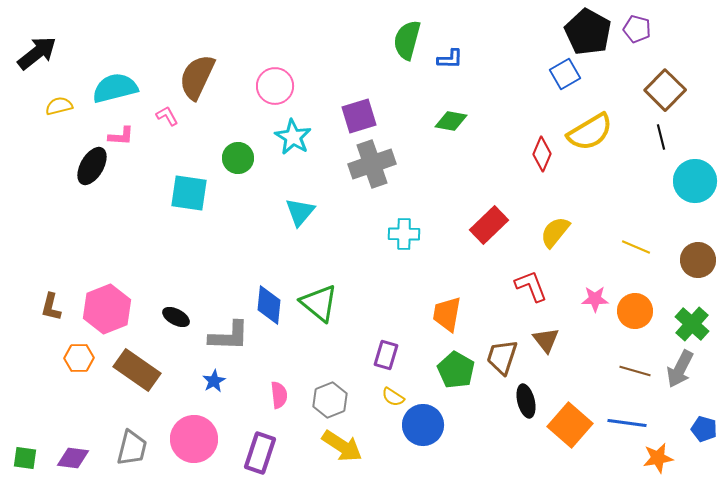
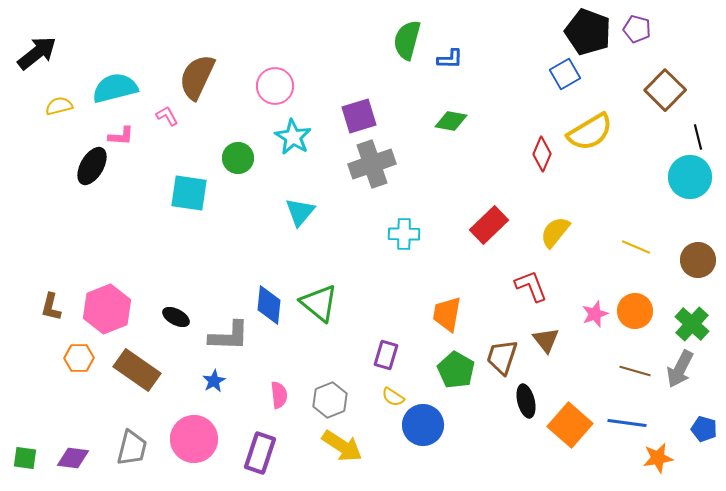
black pentagon at (588, 32): rotated 9 degrees counterclockwise
black line at (661, 137): moved 37 px right
cyan circle at (695, 181): moved 5 px left, 4 px up
pink star at (595, 299): moved 15 px down; rotated 20 degrees counterclockwise
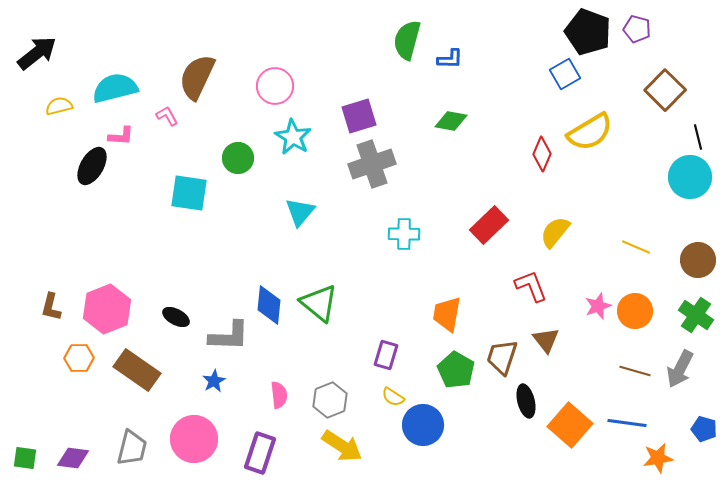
pink star at (595, 314): moved 3 px right, 8 px up
green cross at (692, 324): moved 4 px right, 9 px up; rotated 8 degrees counterclockwise
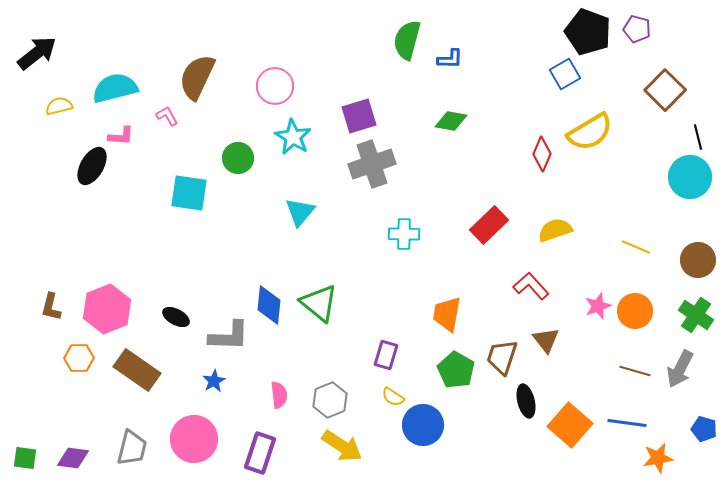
yellow semicircle at (555, 232): moved 2 px up; rotated 32 degrees clockwise
red L-shape at (531, 286): rotated 21 degrees counterclockwise
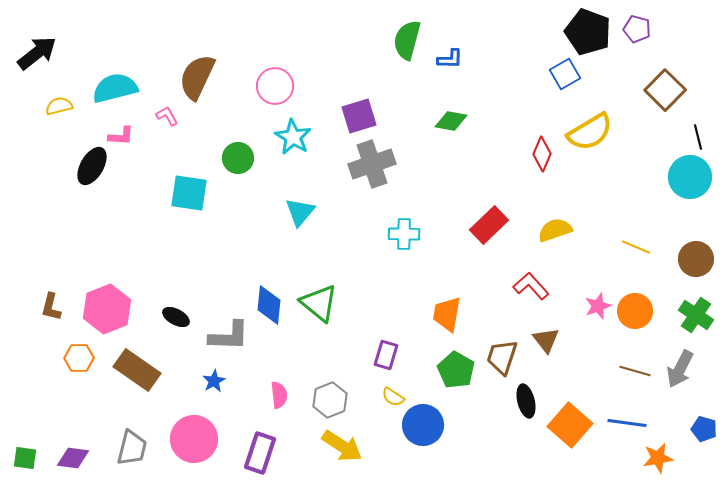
brown circle at (698, 260): moved 2 px left, 1 px up
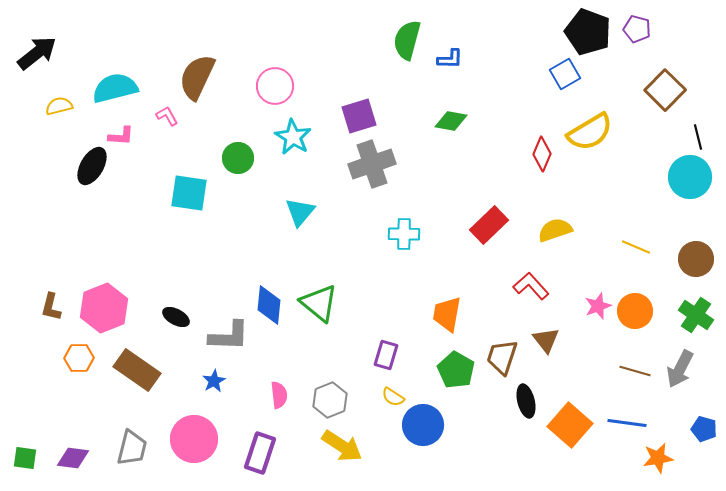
pink hexagon at (107, 309): moved 3 px left, 1 px up
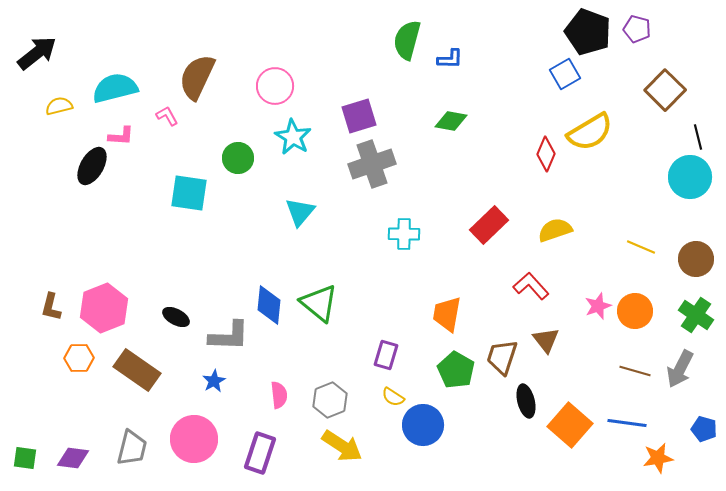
red diamond at (542, 154): moved 4 px right
yellow line at (636, 247): moved 5 px right
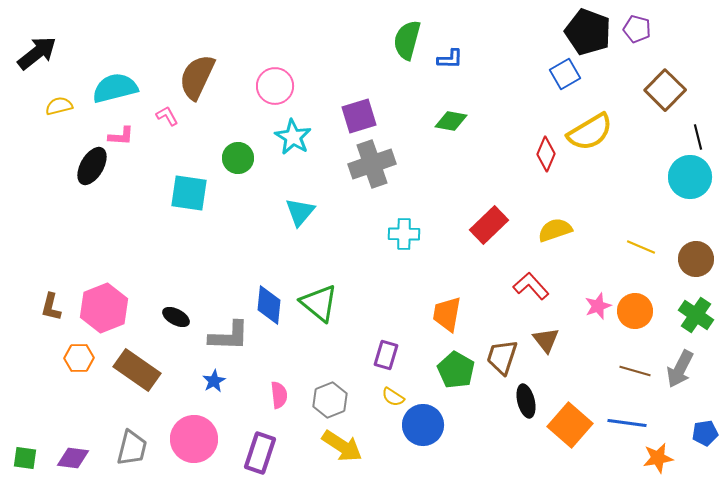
blue pentagon at (704, 429): moved 1 px right, 4 px down; rotated 25 degrees counterclockwise
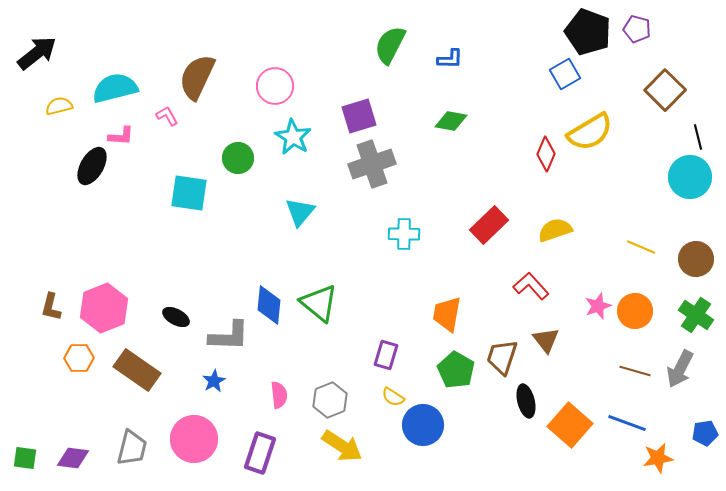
green semicircle at (407, 40): moved 17 px left, 5 px down; rotated 12 degrees clockwise
blue line at (627, 423): rotated 12 degrees clockwise
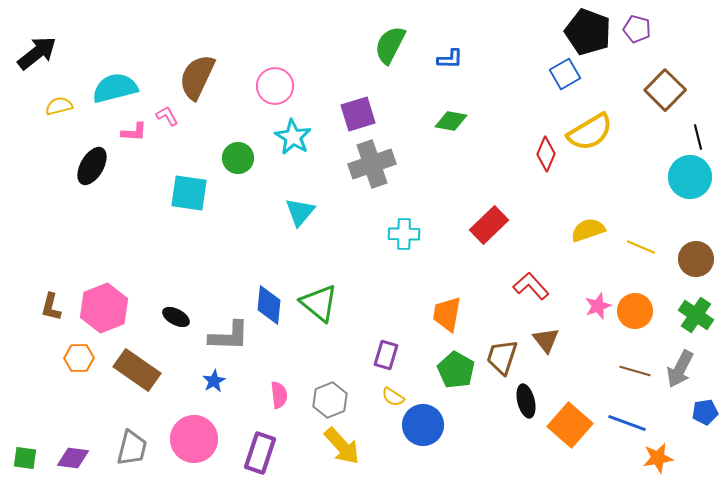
purple square at (359, 116): moved 1 px left, 2 px up
pink L-shape at (121, 136): moved 13 px right, 4 px up
yellow semicircle at (555, 230): moved 33 px right
blue pentagon at (705, 433): moved 21 px up
yellow arrow at (342, 446): rotated 15 degrees clockwise
